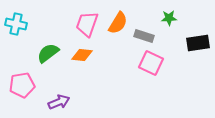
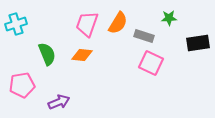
cyan cross: rotated 30 degrees counterclockwise
green semicircle: moved 1 px left, 1 px down; rotated 105 degrees clockwise
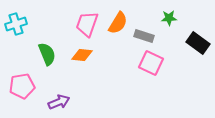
black rectangle: rotated 45 degrees clockwise
pink pentagon: moved 1 px down
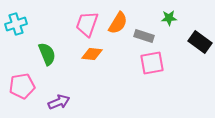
black rectangle: moved 2 px right, 1 px up
orange diamond: moved 10 px right, 1 px up
pink square: moved 1 px right; rotated 35 degrees counterclockwise
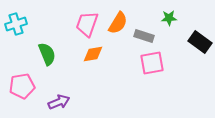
orange diamond: moved 1 px right; rotated 15 degrees counterclockwise
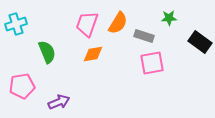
green semicircle: moved 2 px up
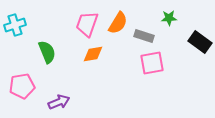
cyan cross: moved 1 px left, 1 px down
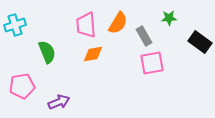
pink trapezoid: moved 1 px left, 1 px down; rotated 24 degrees counterclockwise
gray rectangle: rotated 42 degrees clockwise
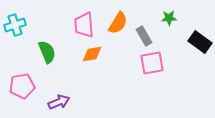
pink trapezoid: moved 2 px left
orange diamond: moved 1 px left
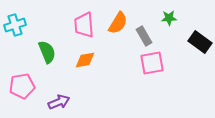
orange diamond: moved 7 px left, 6 px down
